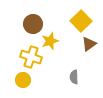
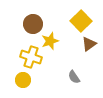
gray semicircle: rotated 32 degrees counterclockwise
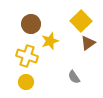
brown circle: moved 2 px left
brown triangle: moved 1 px left, 1 px up
yellow cross: moved 4 px left, 1 px up
yellow circle: moved 3 px right, 2 px down
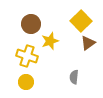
gray semicircle: rotated 40 degrees clockwise
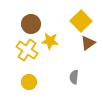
yellow star: rotated 24 degrees clockwise
yellow cross: moved 6 px up; rotated 15 degrees clockwise
yellow circle: moved 3 px right
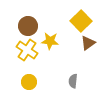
brown circle: moved 3 px left, 2 px down
gray semicircle: moved 1 px left, 4 px down
